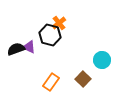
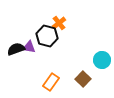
black hexagon: moved 3 px left, 1 px down
purple triangle: rotated 16 degrees counterclockwise
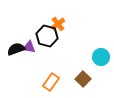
orange cross: moved 1 px left, 1 px down
cyan circle: moved 1 px left, 3 px up
